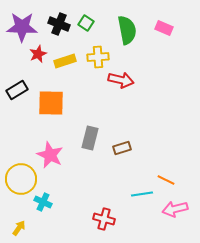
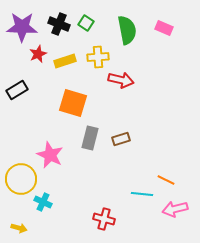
orange square: moved 22 px right; rotated 16 degrees clockwise
brown rectangle: moved 1 px left, 9 px up
cyan line: rotated 15 degrees clockwise
yellow arrow: rotated 70 degrees clockwise
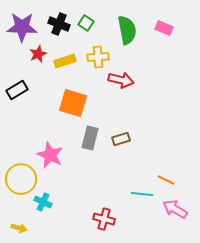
pink arrow: rotated 45 degrees clockwise
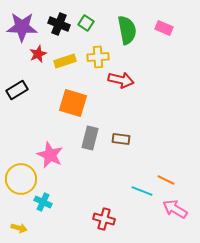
brown rectangle: rotated 24 degrees clockwise
cyan line: moved 3 px up; rotated 15 degrees clockwise
